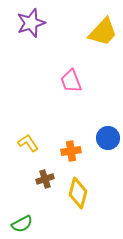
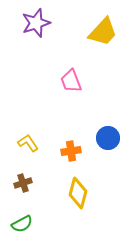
purple star: moved 5 px right
brown cross: moved 22 px left, 4 px down
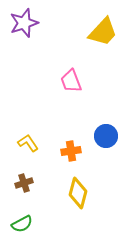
purple star: moved 12 px left
blue circle: moved 2 px left, 2 px up
brown cross: moved 1 px right
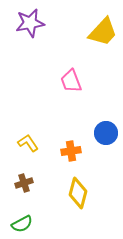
purple star: moved 6 px right; rotated 8 degrees clockwise
blue circle: moved 3 px up
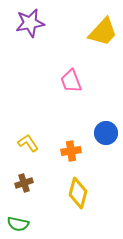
green semicircle: moved 4 px left; rotated 40 degrees clockwise
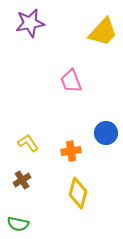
brown cross: moved 2 px left, 3 px up; rotated 12 degrees counterclockwise
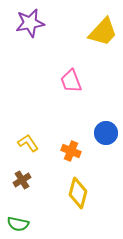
orange cross: rotated 30 degrees clockwise
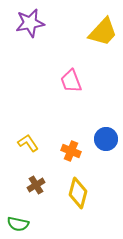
blue circle: moved 6 px down
brown cross: moved 14 px right, 5 px down
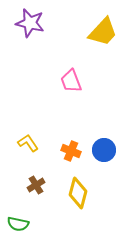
purple star: rotated 24 degrees clockwise
blue circle: moved 2 px left, 11 px down
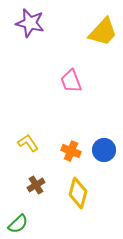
green semicircle: rotated 55 degrees counterclockwise
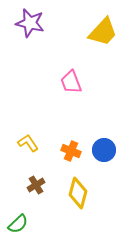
pink trapezoid: moved 1 px down
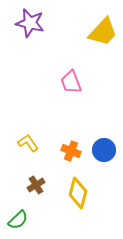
green semicircle: moved 4 px up
